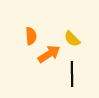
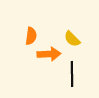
orange semicircle: rotated 12 degrees clockwise
orange arrow: rotated 30 degrees clockwise
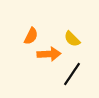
orange semicircle: rotated 18 degrees clockwise
black line: rotated 35 degrees clockwise
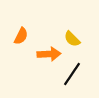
orange semicircle: moved 10 px left
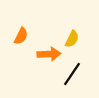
yellow semicircle: rotated 108 degrees counterclockwise
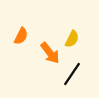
orange arrow: moved 1 px right, 1 px up; rotated 55 degrees clockwise
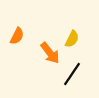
orange semicircle: moved 4 px left
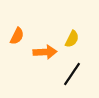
orange arrow: moved 5 px left, 1 px up; rotated 55 degrees counterclockwise
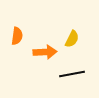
orange semicircle: rotated 18 degrees counterclockwise
black line: rotated 45 degrees clockwise
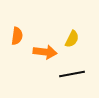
orange arrow: rotated 10 degrees clockwise
